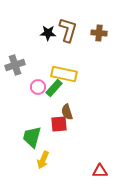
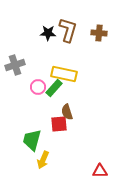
green trapezoid: moved 3 px down
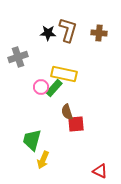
gray cross: moved 3 px right, 8 px up
pink circle: moved 3 px right
red square: moved 17 px right
red triangle: rotated 28 degrees clockwise
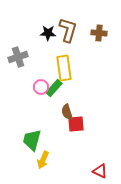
yellow rectangle: moved 6 px up; rotated 70 degrees clockwise
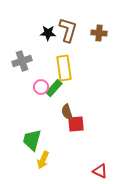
gray cross: moved 4 px right, 4 px down
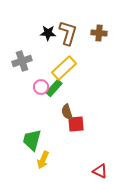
brown L-shape: moved 3 px down
yellow rectangle: rotated 55 degrees clockwise
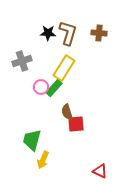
yellow rectangle: rotated 15 degrees counterclockwise
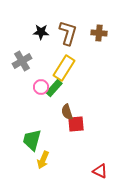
black star: moved 7 px left, 1 px up
gray cross: rotated 12 degrees counterclockwise
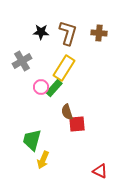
red square: moved 1 px right
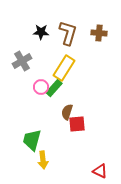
brown semicircle: rotated 35 degrees clockwise
yellow arrow: rotated 30 degrees counterclockwise
